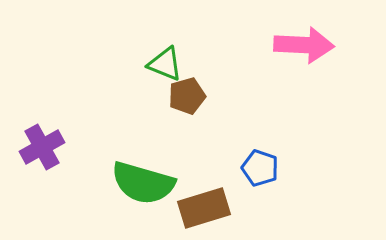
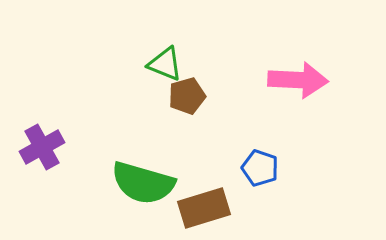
pink arrow: moved 6 px left, 35 px down
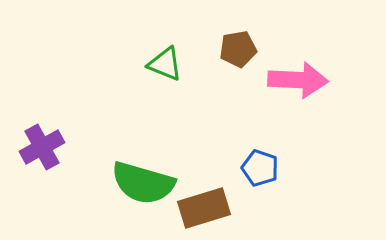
brown pentagon: moved 51 px right, 47 px up; rotated 6 degrees clockwise
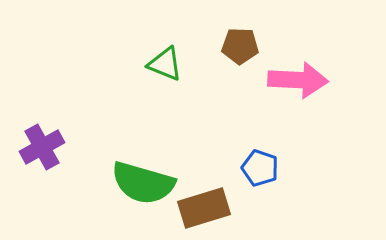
brown pentagon: moved 2 px right, 3 px up; rotated 12 degrees clockwise
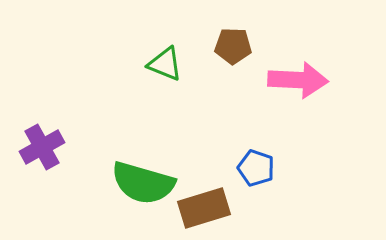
brown pentagon: moved 7 px left
blue pentagon: moved 4 px left
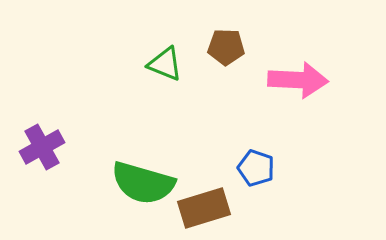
brown pentagon: moved 7 px left, 1 px down
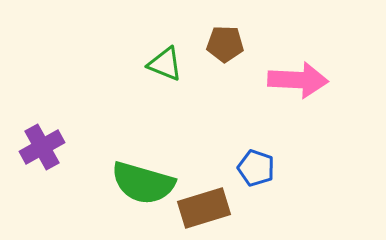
brown pentagon: moved 1 px left, 3 px up
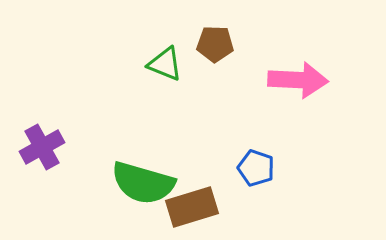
brown pentagon: moved 10 px left
brown rectangle: moved 12 px left, 1 px up
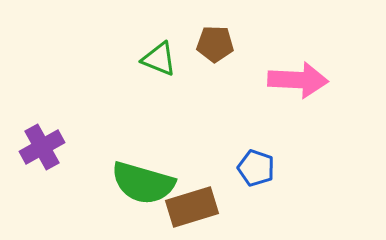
green triangle: moved 6 px left, 5 px up
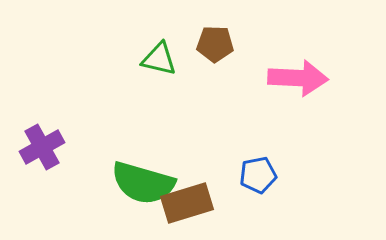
green triangle: rotated 9 degrees counterclockwise
pink arrow: moved 2 px up
blue pentagon: moved 2 px right, 7 px down; rotated 30 degrees counterclockwise
brown rectangle: moved 5 px left, 4 px up
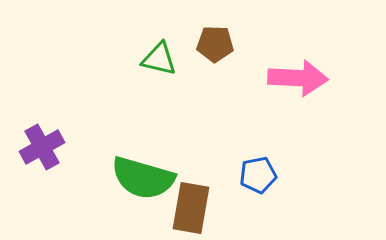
green semicircle: moved 5 px up
brown rectangle: moved 4 px right, 5 px down; rotated 63 degrees counterclockwise
